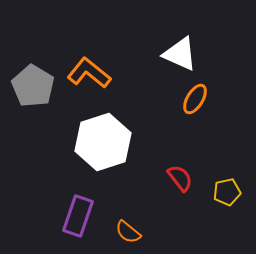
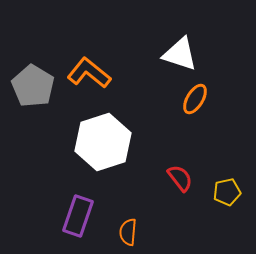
white triangle: rotated 6 degrees counterclockwise
orange semicircle: rotated 56 degrees clockwise
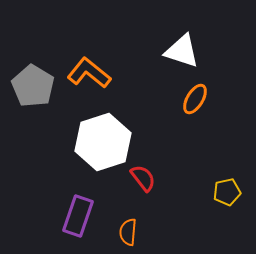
white triangle: moved 2 px right, 3 px up
red semicircle: moved 37 px left
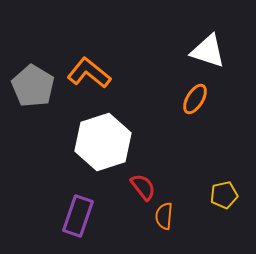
white triangle: moved 26 px right
red semicircle: moved 9 px down
yellow pentagon: moved 3 px left, 3 px down
orange semicircle: moved 36 px right, 16 px up
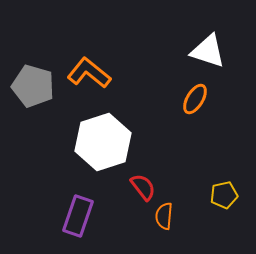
gray pentagon: rotated 15 degrees counterclockwise
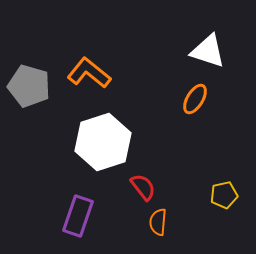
gray pentagon: moved 4 px left
orange semicircle: moved 6 px left, 6 px down
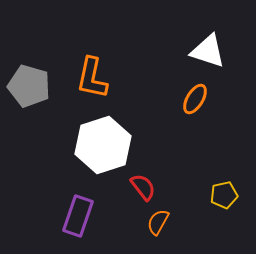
orange L-shape: moved 3 px right, 5 px down; rotated 117 degrees counterclockwise
white hexagon: moved 3 px down
orange semicircle: rotated 24 degrees clockwise
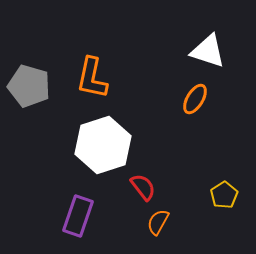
yellow pentagon: rotated 20 degrees counterclockwise
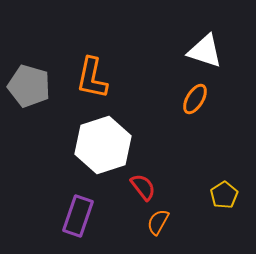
white triangle: moved 3 px left
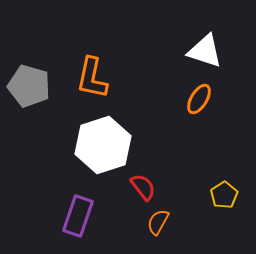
orange ellipse: moved 4 px right
